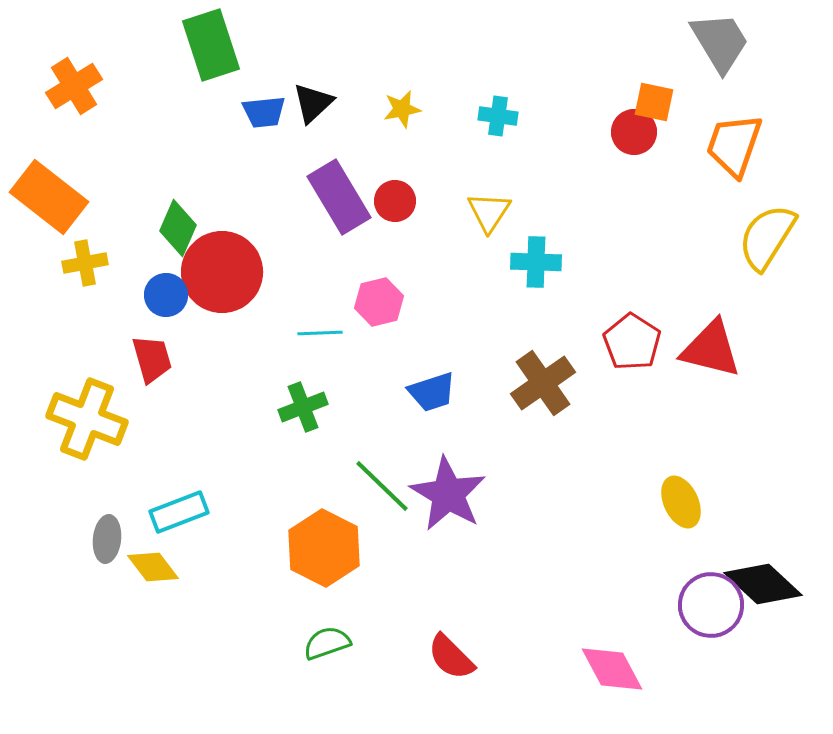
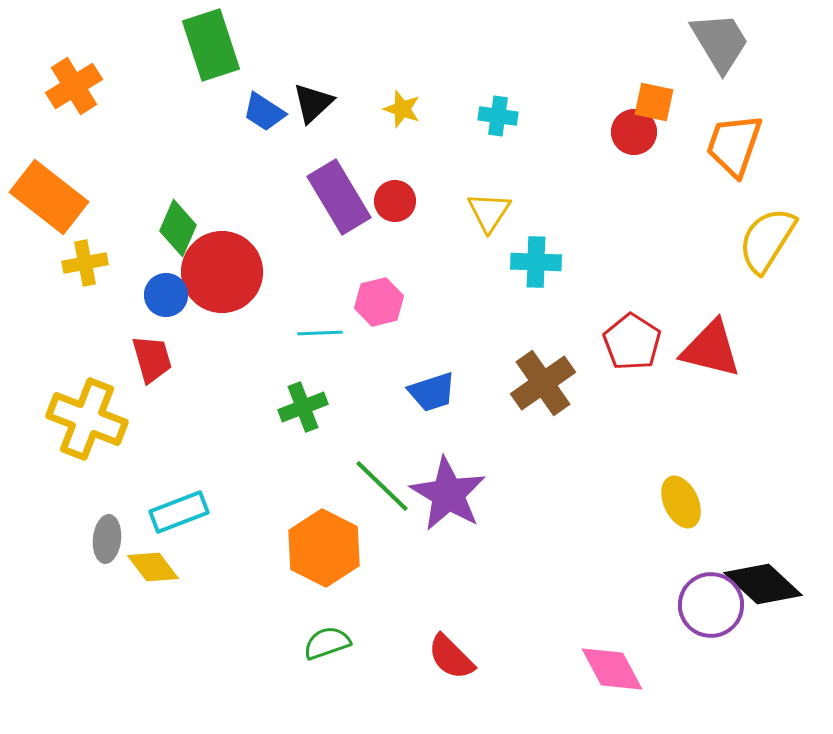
yellow star at (402, 109): rotated 30 degrees clockwise
blue trapezoid at (264, 112): rotated 39 degrees clockwise
yellow semicircle at (767, 237): moved 3 px down
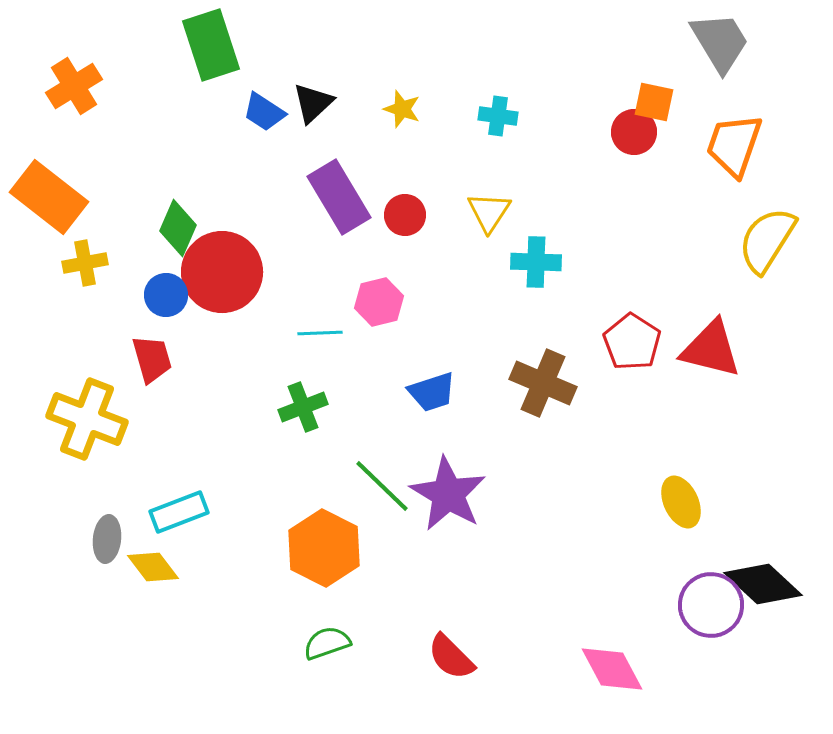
red circle at (395, 201): moved 10 px right, 14 px down
brown cross at (543, 383): rotated 32 degrees counterclockwise
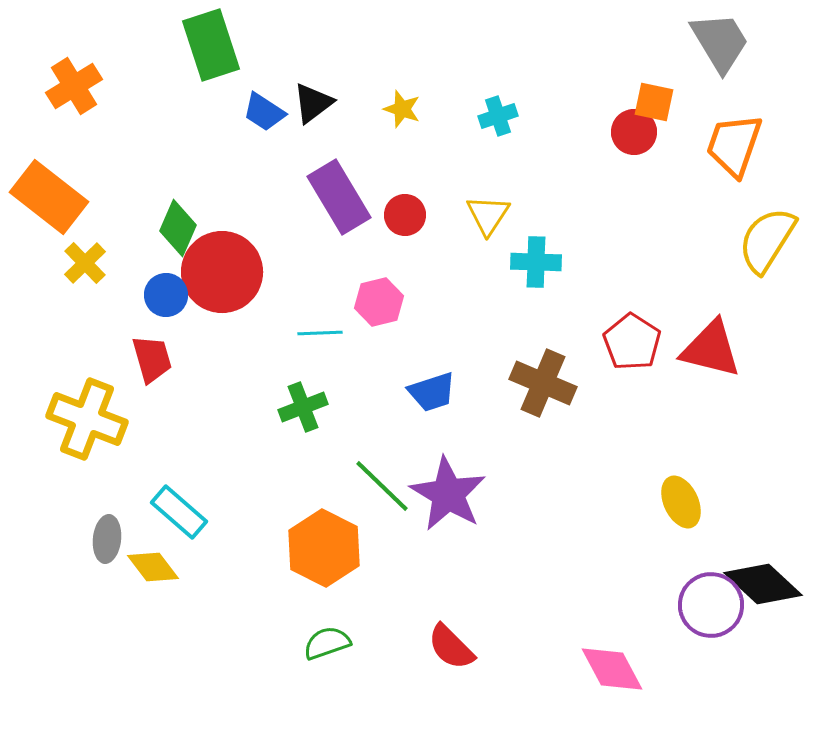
black triangle at (313, 103): rotated 6 degrees clockwise
cyan cross at (498, 116): rotated 27 degrees counterclockwise
yellow triangle at (489, 212): moved 1 px left, 3 px down
yellow cross at (85, 263): rotated 33 degrees counterclockwise
cyan rectangle at (179, 512): rotated 62 degrees clockwise
red semicircle at (451, 657): moved 10 px up
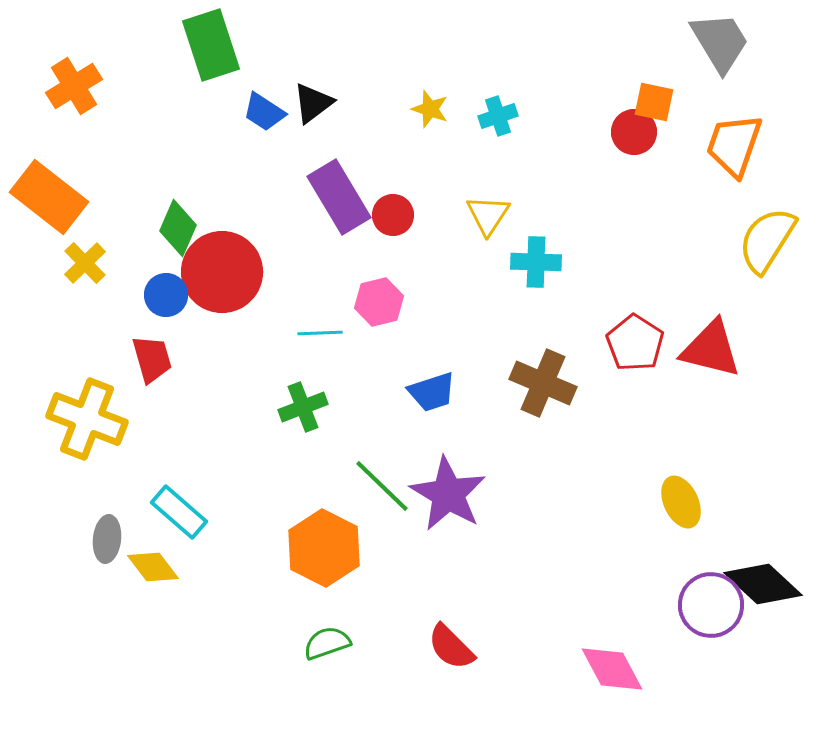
yellow star at (402, 109): moved 28 px right
red circle at (405, 215): moved 12 px left
red pentagon at (632, 342): moved 3 px right, 1 px down
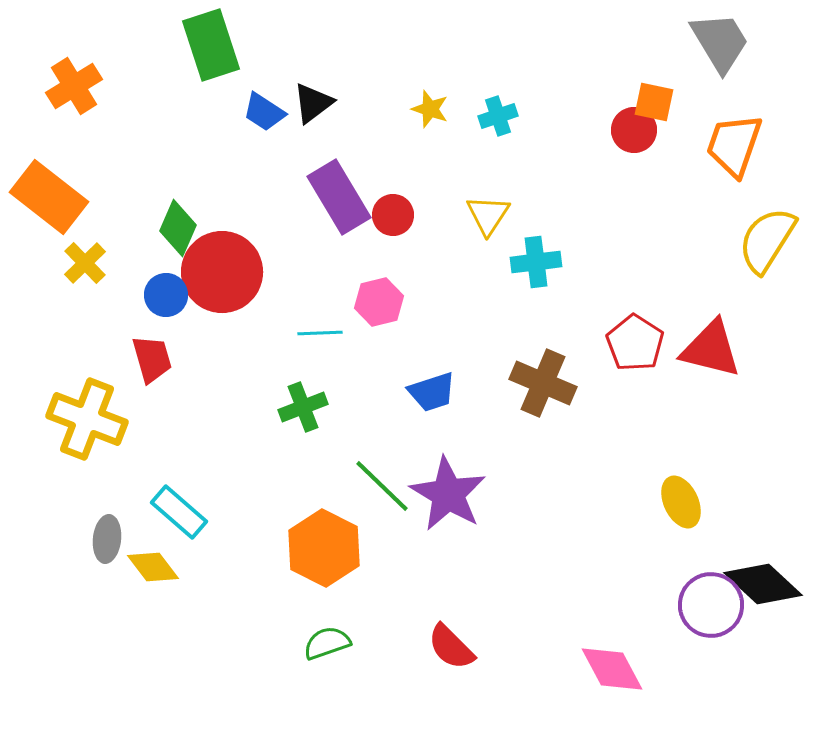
red circle at (634, 132): moved 2 px up
cyan cross at (536, 262): rotated 9 degrees counterclockwise
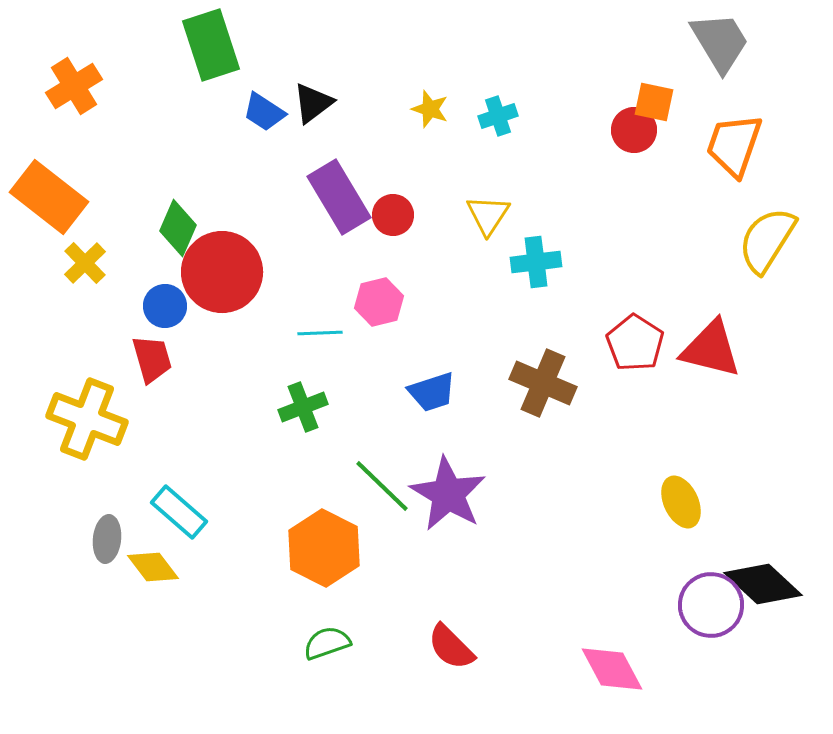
blue circle at (166, 295): moved 1 px left, 11 px down
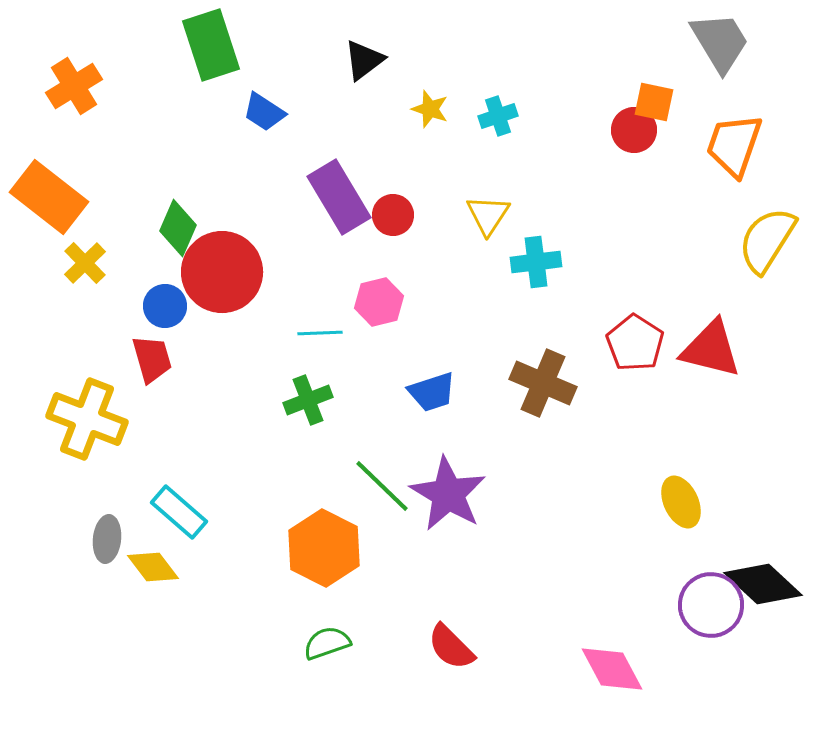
black triangle at (313, 103): moved 51 px right, 43 px up
green cross at (303, 407): moved 5 px right, 7 px up
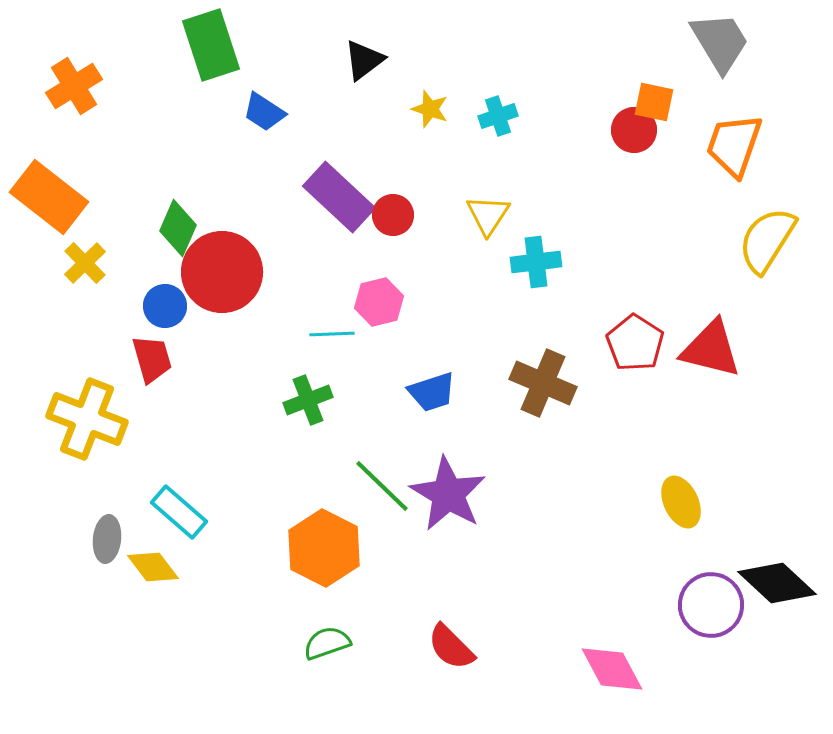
purple rectangle at (339, 197): rotated 16 degrees counterclockwise
cyan line at (320, 333): moved 12 px right, 1 px down
black diamond at (763, 584): moved 14 px right, 1 px up
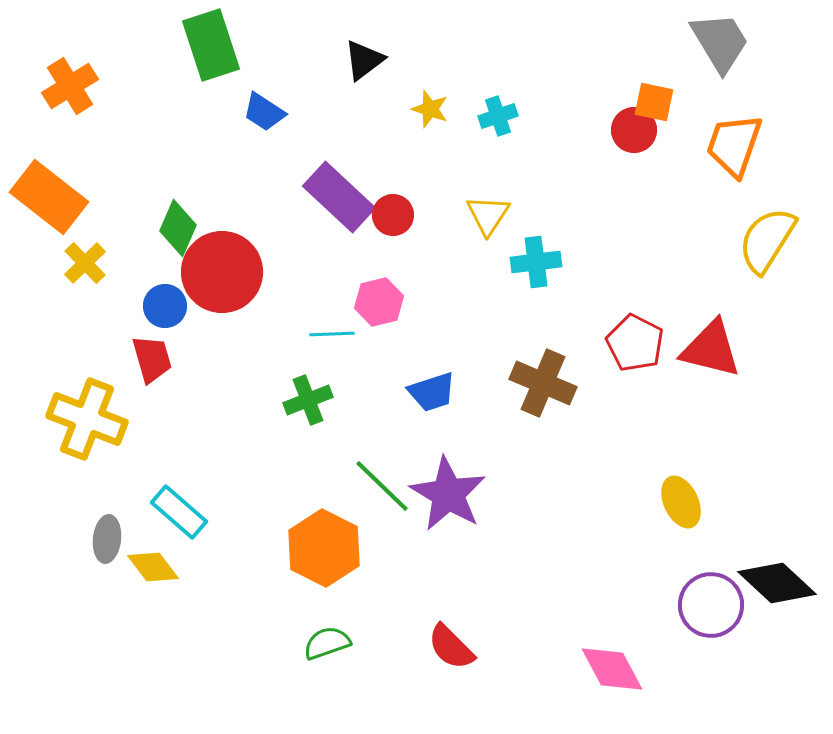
orange cross at (74, 86): moved 4 px left
red pentagon at (635, 343): rotated 6 degrees counterclockwise
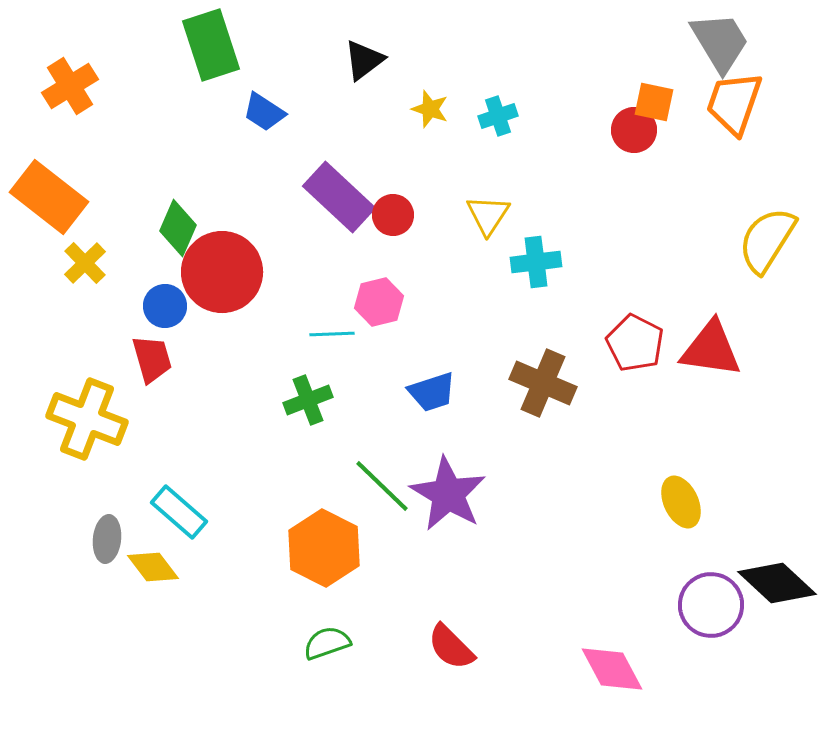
orange trapezoid at (734, 145): moved 42 px up
red triangle at (711, 349): rotated 6 degrees counterclockwise
